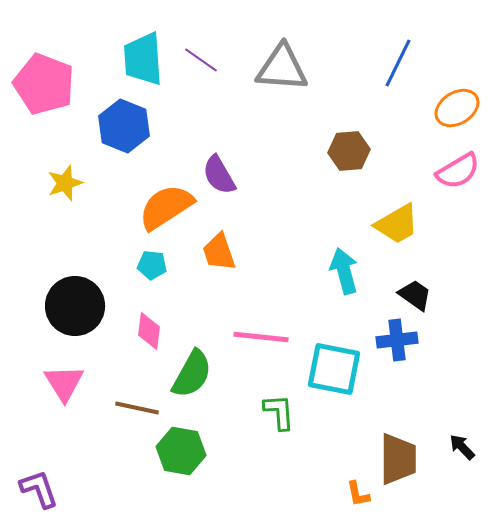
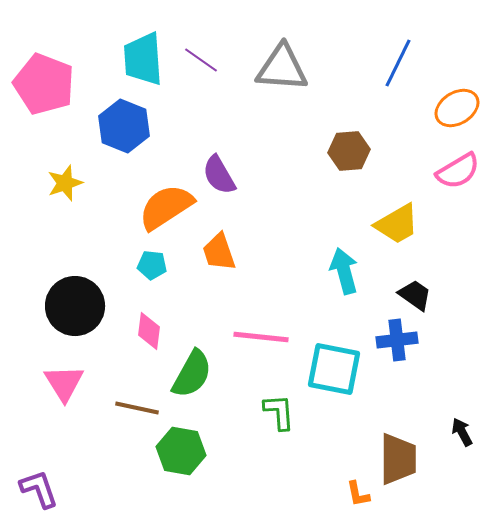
black arrow: moved 15 px up; rotated 16 degrees clockwise
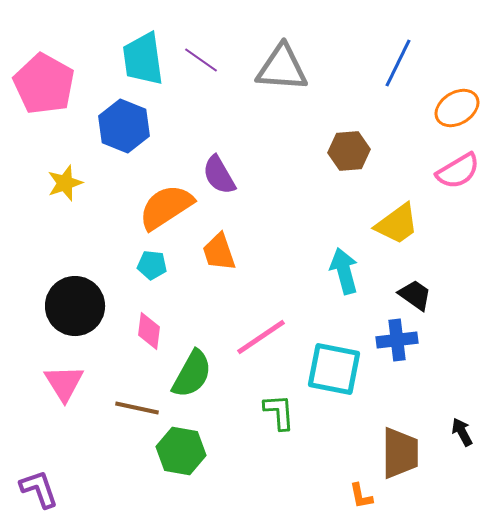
cyan trapezoid: rotated 4 degrees counterclockwise
pink pentagon: rotated 8 degrees clockwise
yellow trapezoid: rotated 6 degrees counterclockwise
pink line: rotated 40 degrees counterclockwise
brown trapezoid: moved 2 px right, 6 px up
orange L-shape: moved 3 px right, 2 px down
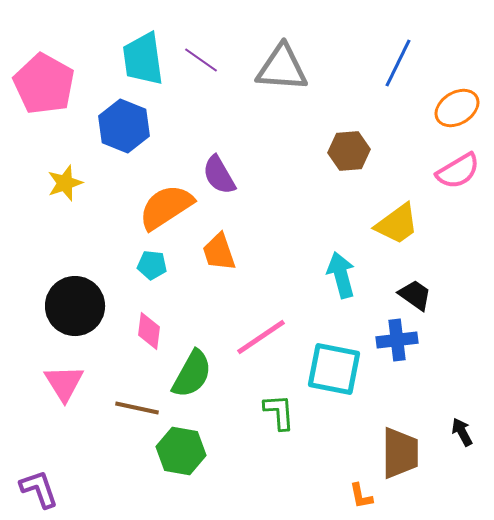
cyan arrow: moved 3 px left, 4 px down
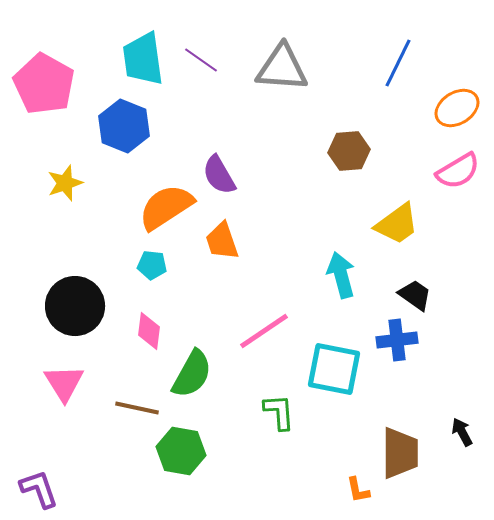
orange trapezoid: moved 3 px right, 11 px up
pink line: moved 3 px right, 6 px up
orange L-shape: moved 3 px left, 6 px up
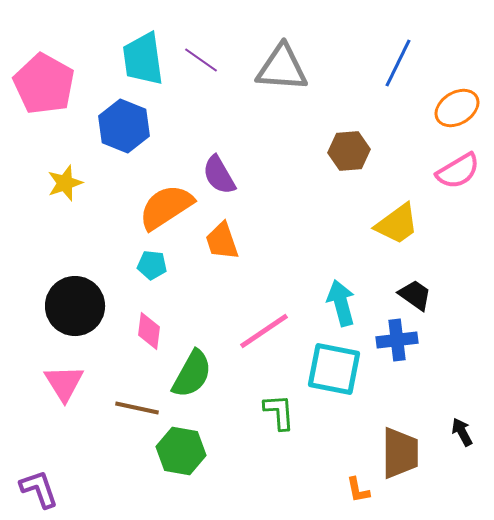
cyan arrow: moved 28 px down
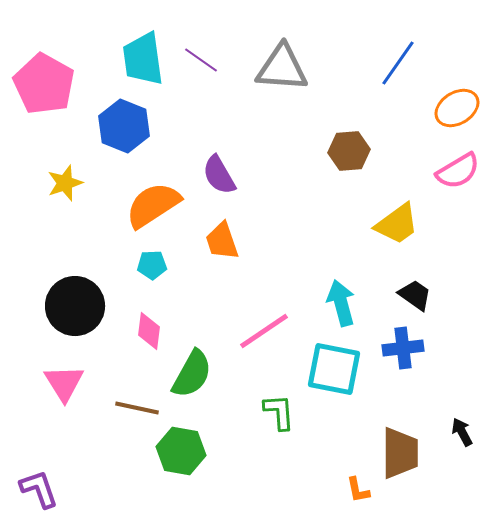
blue line: rotated 9 degrees clockwise
orange semicircle: moved 13 px left, 2 px up
cyan pentagon: rotated 8 degrees counterclockwise
blue cross: moved 6 px right, 8 px down
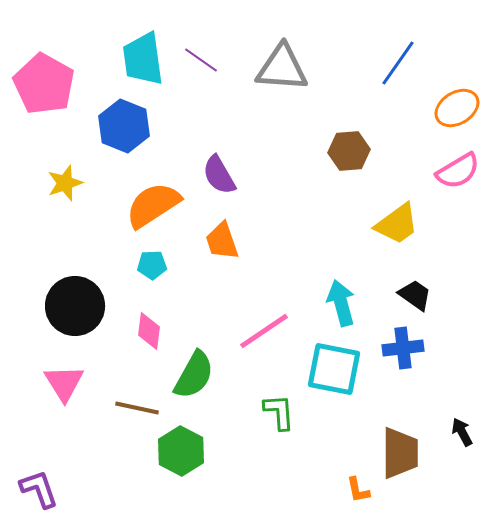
green semicircle: moved 2 px right, 1 px down
green hexagon: rotated 18 degrees clockwise
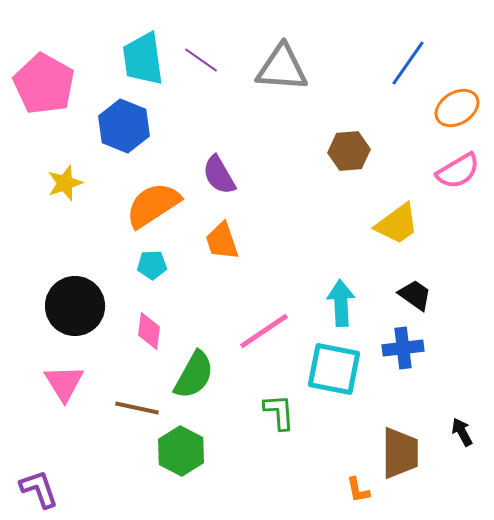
blue line: moved 10 px right
cyan arrow: rotated 12 degrees clockwise
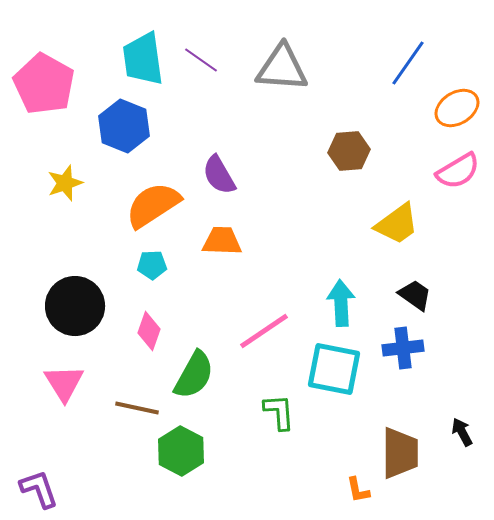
orange trapezoid: rotated 111 degrees clockwise
pink diamond: rotated 12 degrees clockwise
